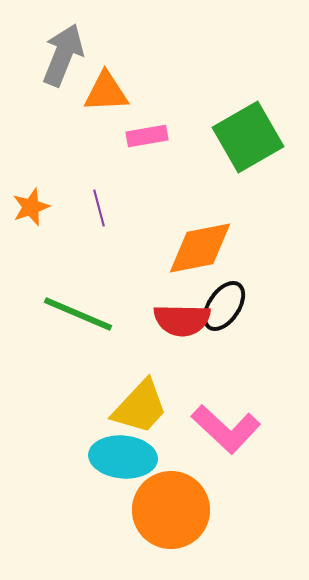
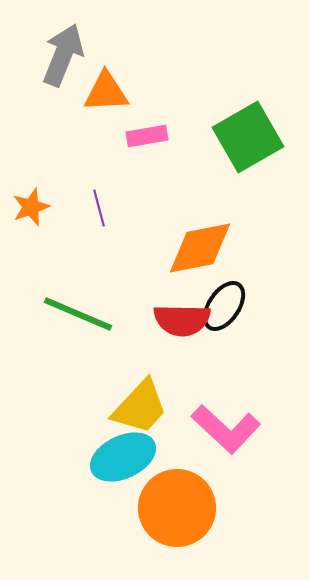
cyan ellipse: rotated 30 degrees counterclockwise
orange circle: moved 6 px right, 2 px up
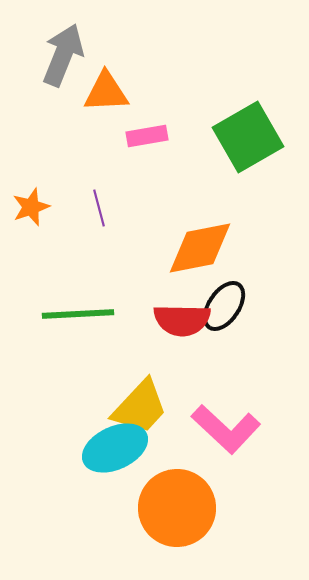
green line: rotated 26 degrees counterclockwise
cyan ellipse: moved 8 px left, 9 px up
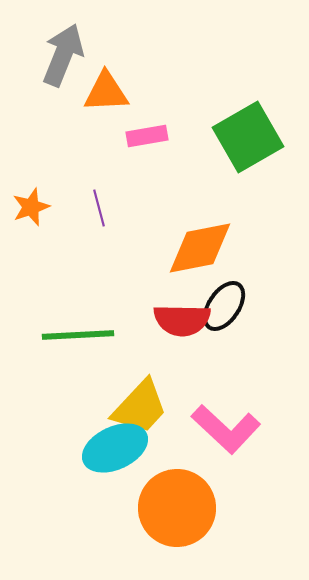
green line: moved 21 px down
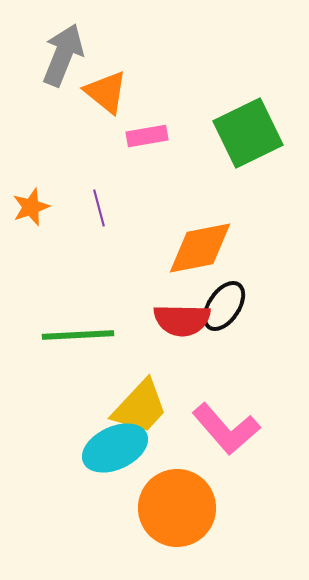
orange triangle: rotated 42 degrees clockwise
green square: moved 4 px up; rotated 4 degrees clockwise
pink L-shape: rotated 6 degrees clockwise
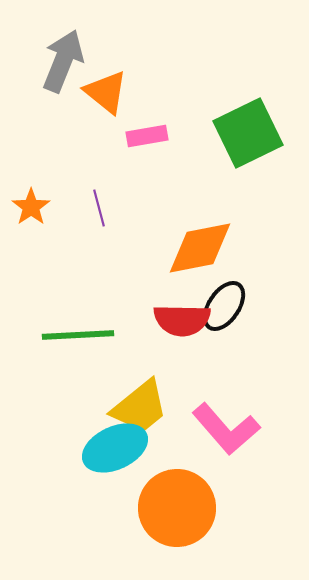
gray arrow: moved 6 px down
orange star: rotated 15 degrees counterclockwise
yellow trapezoid: rotated 8 degrees clockwise
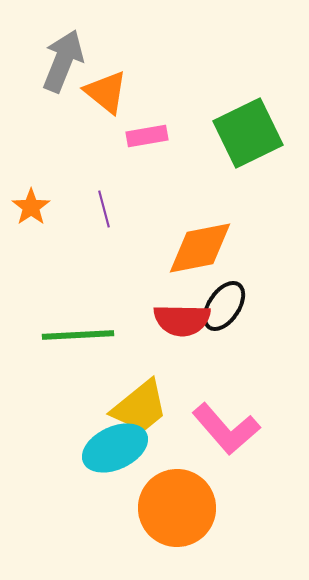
purple line: moved 5 px right, 1 px down
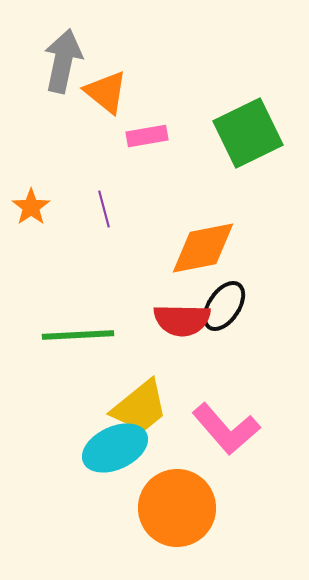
gray arrow: rotated 10 degrees counterclockwise
orange diamond: moved 3 px right
